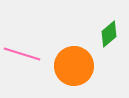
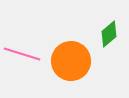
orange circle: moved 3 px left, 5 px up
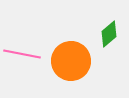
pink line: rotated 6 degrees counterclockwise
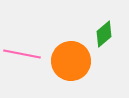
green diamond: moved 5 px left
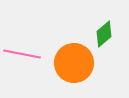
orange circle: moved 3 px right, 2 px down
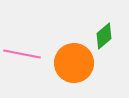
green diamond: moved 2 px down
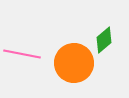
green diamond: moved 4 px down
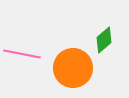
orange circle: moved 1 px left, 5 px down
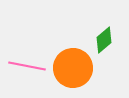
pink line: moved 5 px right, 12 px down
